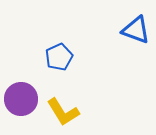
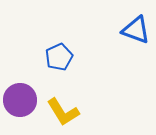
purple circle: moved 1 px left, 1 px down
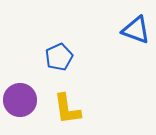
yellow L-shape: moved 4 px right, 3 px up; rotated 24 degrees clockwise
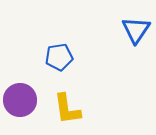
blue triangle: rotated 44 degrees clockwise
blue pentagon: rotated 16 degrees clockwise
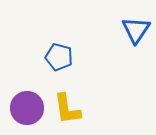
blue pentagon: rotated 24 degrees clockwise
purple circle: moved 7 px right, 8 px down
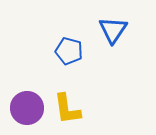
blue triangle: moved 23 px left
blue pentagon: moved 10 px right, 6 px up
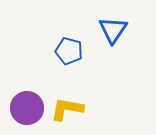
yellow L-shape: rotated 108 degrees clockwise
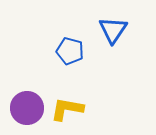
blue pentagon: moved 1 px right
